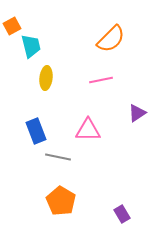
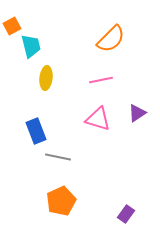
pink triangle: moved 10 px right, 11 px up; rotated 16 degrees clockwise
orange pentagon: rotated 16 degrees clockwise
purple rectangle: moved 4 px right; rotated 66 degrees clockwise
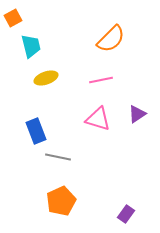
orange square: moved 1 px right, 8 px up
yellow ellipse: rotated 65 degrees clockwise
purple triangle: moved 1 px down
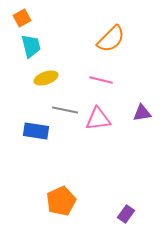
orange square: moved 9 px right
pink line: rotated 25 degrees clockwise
purple triangle: moved 5 px right, 1 px up; rotated 24 degrees clockwise
pink triangle: rotated 24 degrees counterclockwise
blue rectangle: rotated 60 degrees counterclockwise
gray line: moved 7 px right, 47 px up
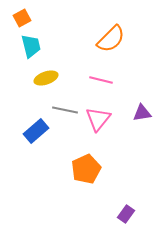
pink triangle: rotated 44 degrees counterclockwise
blue rectangle: rotated 50 degrees counterclockwise
orange pentagon: moved 25 px right, 32 px up
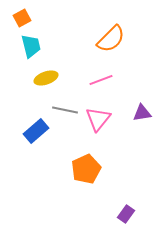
pink line: rotated 35 degrees counterclockwise
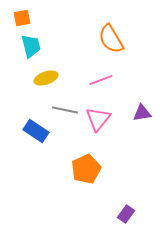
orange square: rotated 18 degrees clockwise
orange semicircle: rotated 104 degrees clockwise
blue rectangle: rotated 75 degrees clockwise
